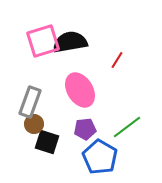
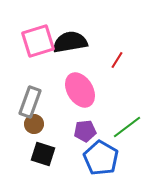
pink square: moved 5 px left
purple pentagon: moved 2 px down
black square: moved 4 px left, 12 px down
blue pentagon: moved 1 px right, 1 px down
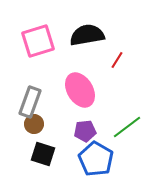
black semicircle: moved 17 px right, 7 px up
blue pentagon: moved 5 px left, 1 px down
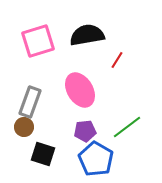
brown circle: moved 10 px left, 3 px down
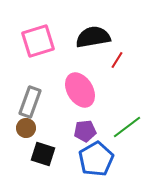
black semicircle: moved 6 px right, 2 px down
brown circle: moved 2 px right, 1 px down
blue pentagon: rotated 12 degrees clockwise
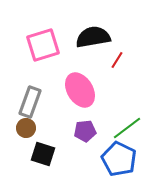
pink square: moved 5 px right, 4 px down
green line: moved 1 px down
blue pentagon: moved 23 px right; rotated 16 degrees counterclockwise
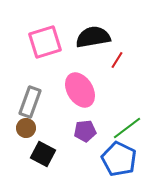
pink square: moved 2 px right, 3 px up
black square: rotated 10 degrees clockwise
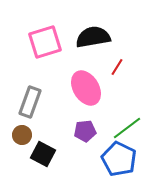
red line: moved 7 px down
pink ellipse: moved 6 px right, 2 px up
brown circle: moved 4 px left, 7 px down
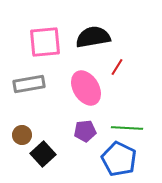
pink square: rotated 12 degrees clockwise
gray rectangle: moved 1 px left, 18 px up; rotated 60 degrees clockwise
green line: rotated 40 degrees clockwise
black square: rotated 20 degrees clockwise
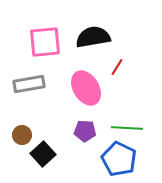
purple pentagon: rotated 10 degrees clockwise
